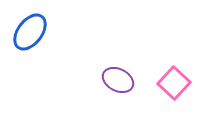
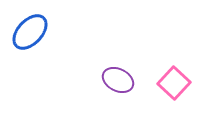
blue ellipse: rotated 6 degrees clockwise
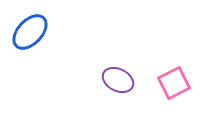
pink square: rotated 20 degrees clockwise
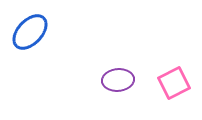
purple ellipse: rotated 32 degrees counterclockwise
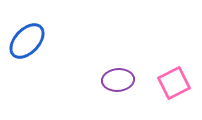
blue ellipse: moved 3 px left, 9 px down
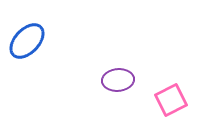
pink square: moved 3 px left, 17 px down
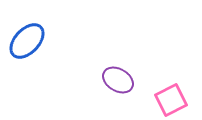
purple ellipse: rotated 36 degrees clockwise
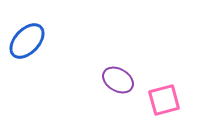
pink square: moved 7 px left; rotated 12 degrees clockwise
